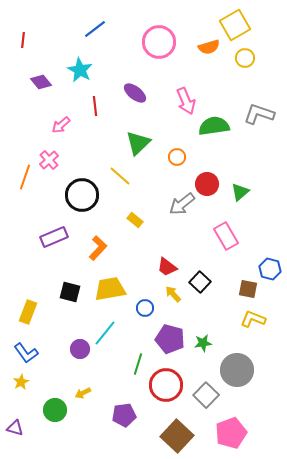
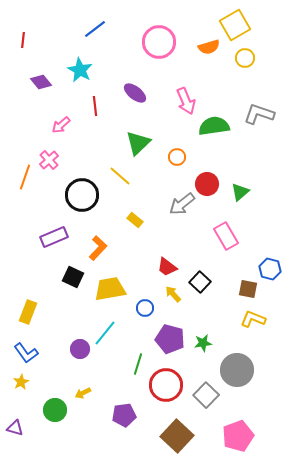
black square at (70, 292): moved 3 px right, 15 px up; rotated 10 degrees clockwise
pink pentagon at (231, 433): moved 7 px right, 3 px down
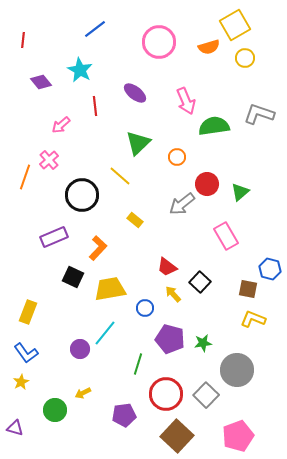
red circle at (166, 385): moved 9 px down
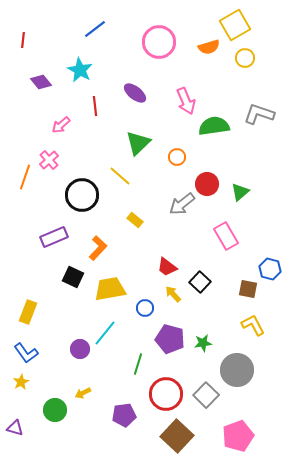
yellow L-shape at (253, 319): moved 6 px down; rotated 40 degrees clockwise
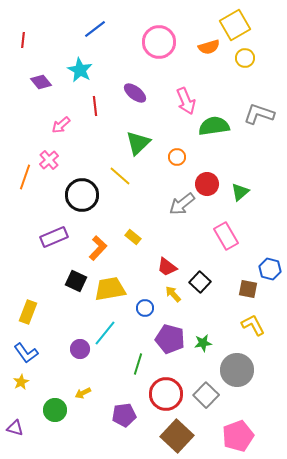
yellow rectangle at (135, 220): moved 2 px left, 17 px down
black square at (73, 277): moved 3 px right, 4 px down
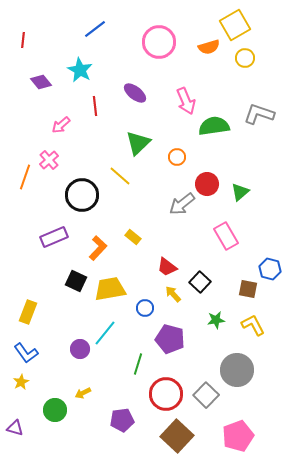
green star at (203, 343): moved 13 px right, 23 px up
purple pentagon at (124, 415): moved 2 px left, 5 px down
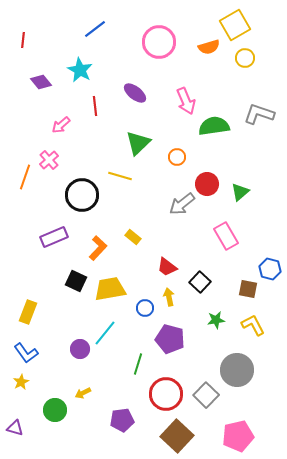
yellow line at (120, 176): rotated 25 degrees counterclockwise
yellow arrow at (173, 294): moved 4 px left, 3 px down; rotated 30 degrees clockwise
pink pentagon at (238, 436): rotated 8 degrees clockwise
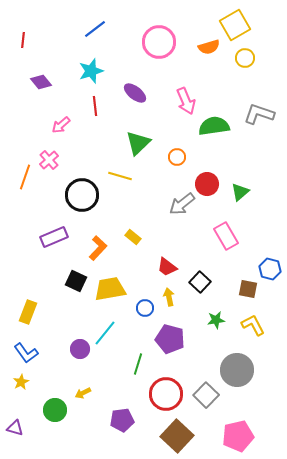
cyan star at (80, 70): moved 11 px right, 1 px down; rotated 25 degrees clockwise
